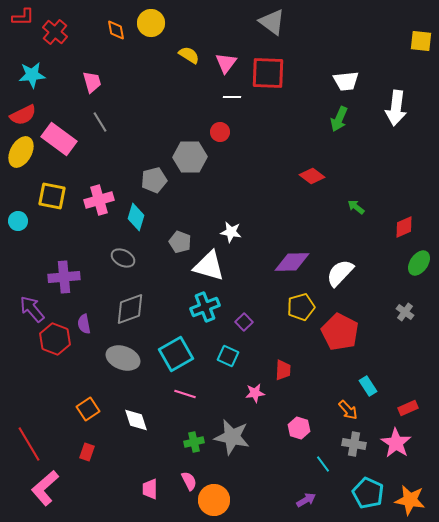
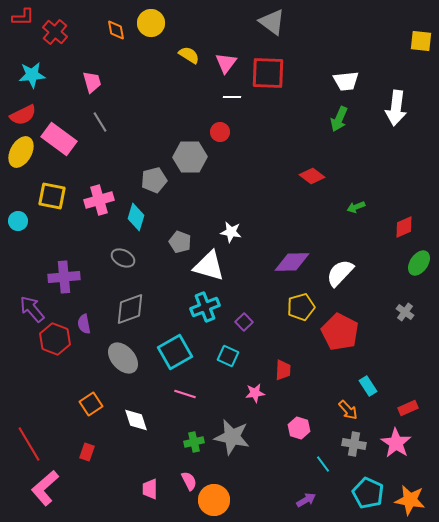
green arrow at (356, 207): rotated 60 degrees counterclockwise
cyan square at (176, 354): moved 1 px left, 2 px up
gray ellipse at (123, 358): rotated 28 degrees clockwise
orange square at (88, 409): moved 3 px right, 5 px up
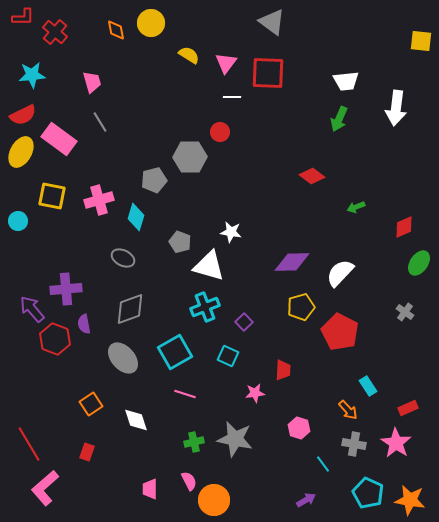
purple cross at (64, 277): moved 2 px right, 12 px down
gray star at (232, 437): moved 3 px right, 2 px down
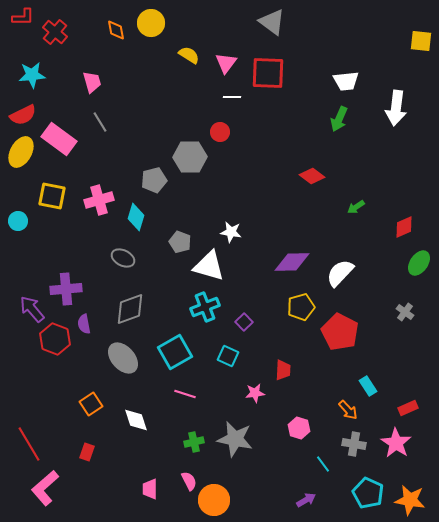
green arrow at (356, 207): rotated 12 degrees counterclockwise
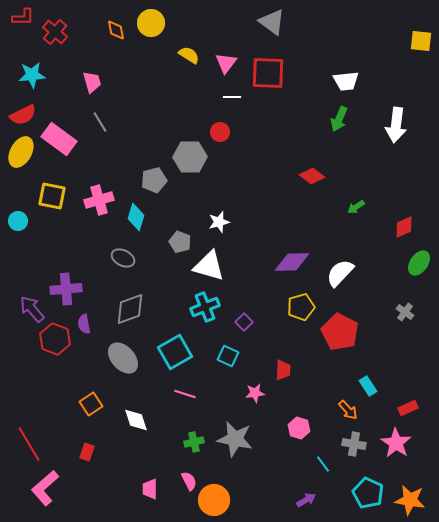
white arrow at (396, 108): moved 17 px down
white star at (231, 232): moved 12 px left, 10 px up; rotated 25 degrees counterclockwise
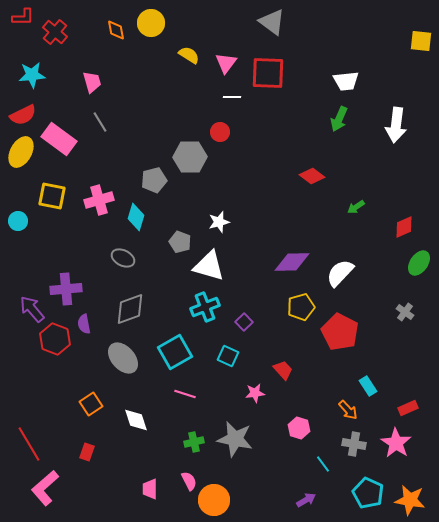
red trapezoid at (283, 370): rotated 45 degrees counterclockwise
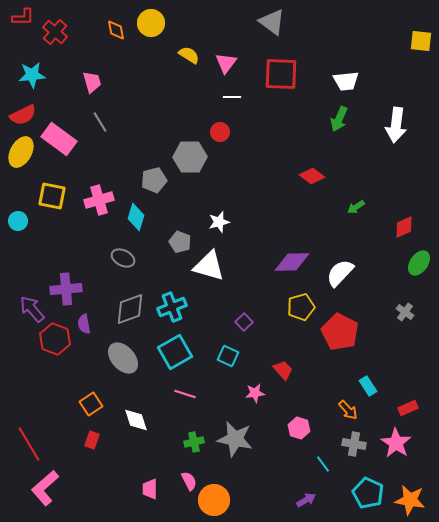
red square at (268, 73): moved 13 px right, 1 px down
cyan cross at (205, 307): moved 33 px left
red rectangle at (87, 452): moved 5 px right, 12 px up
